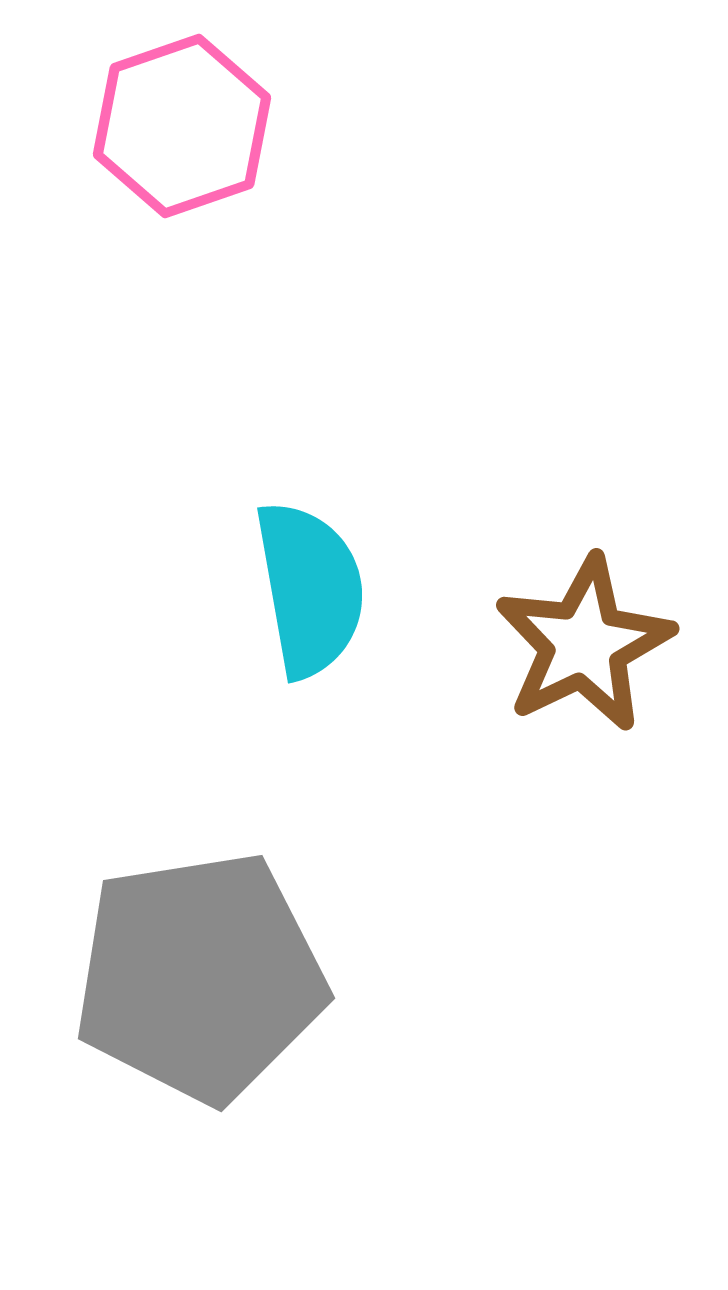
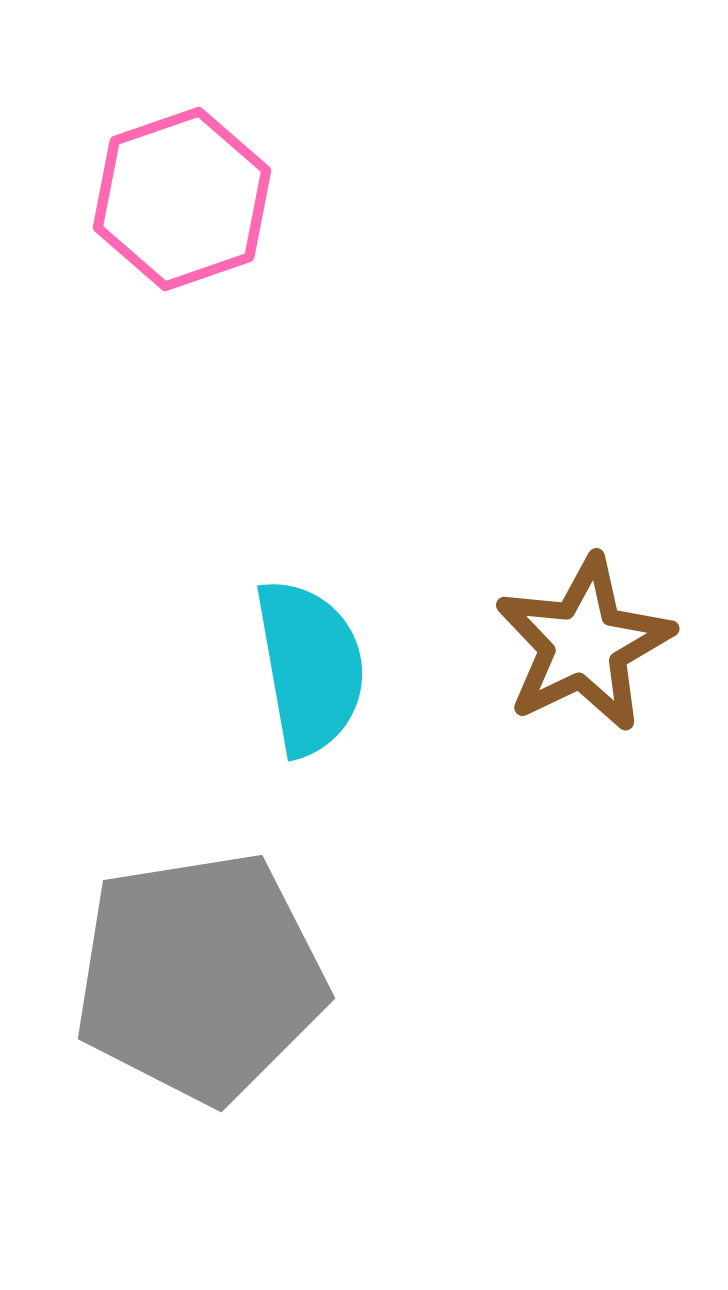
pink hexagon: moved 73 px down
cyan semicircle: moved 78 px down
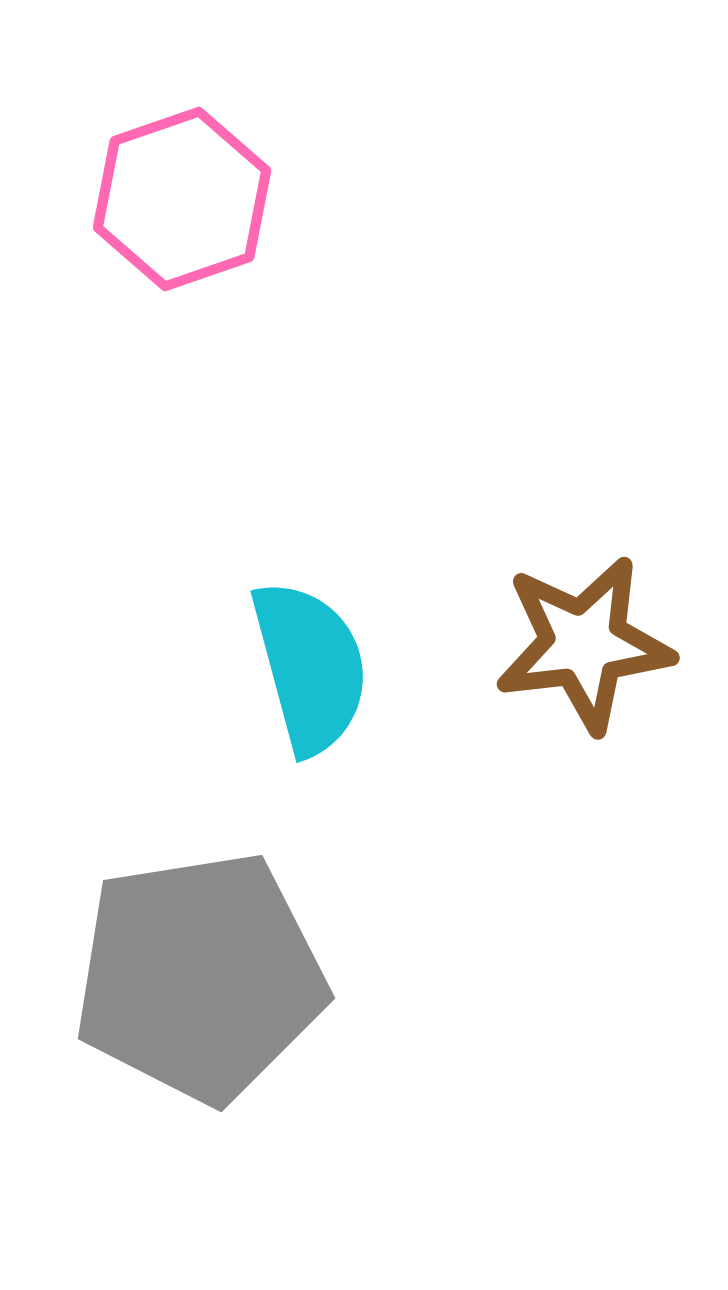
brown star: rotated 19 degrees clockwise
cyan semicircle: rotated 5 degrees counterclockwise
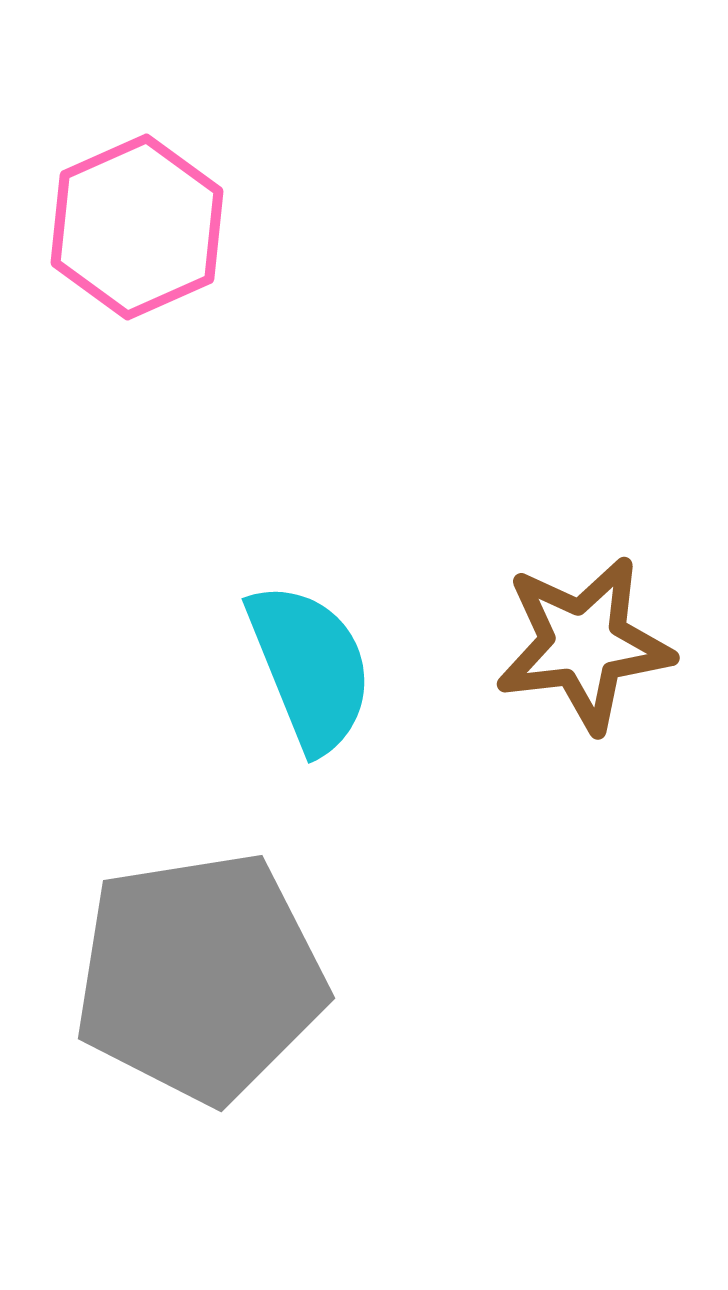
pink hexagon: moved 45 px left, 28 px down; rotated 5 degrees counterclockwise
cyan semicircle: rotated 7 degrees counterclockwise
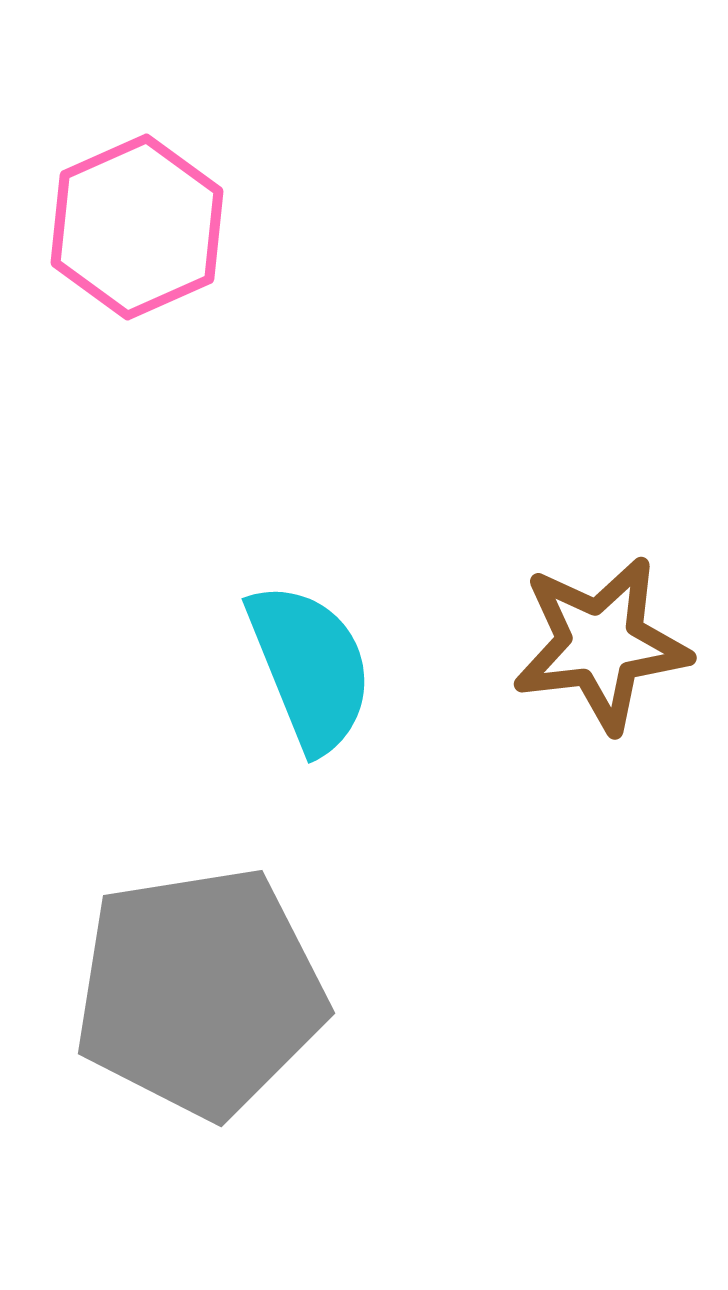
brown star: moved 17 px right
gray pentagon: moved 15 px down
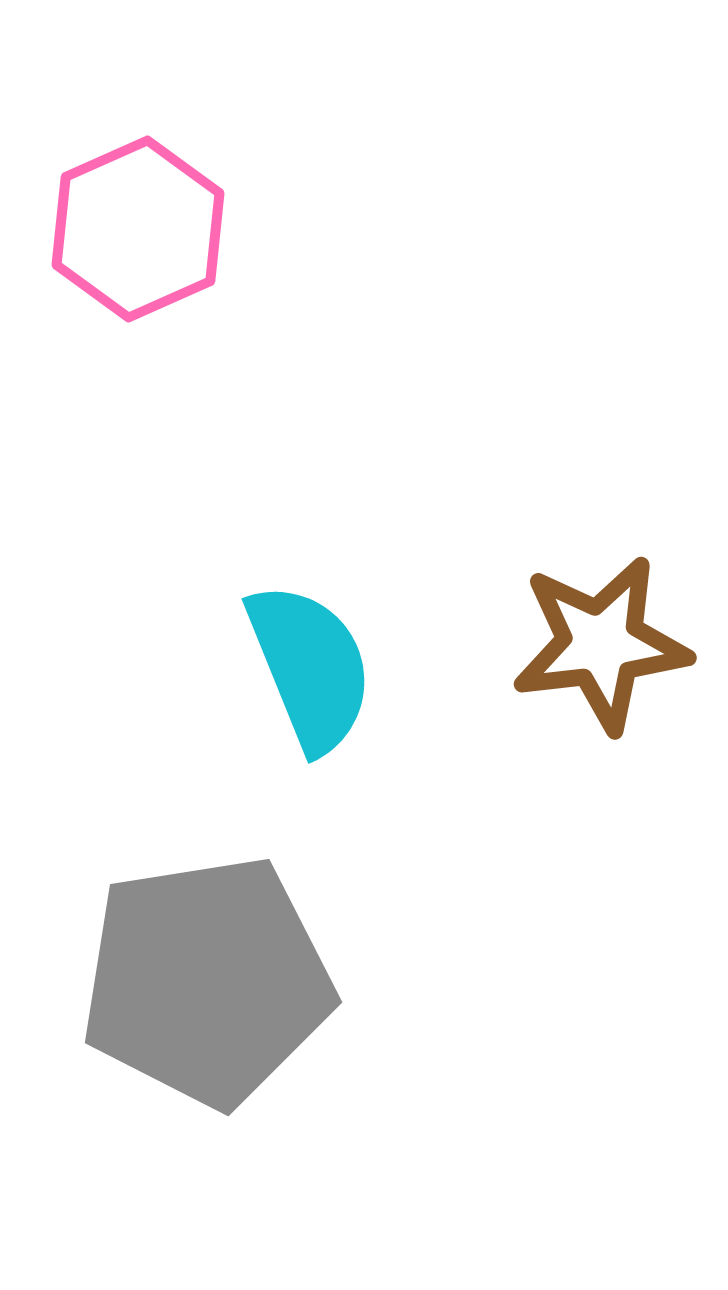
pink hexagon: moved 1 px right, 2 px down
gray pentagon: moved 7 px right, 11 px up
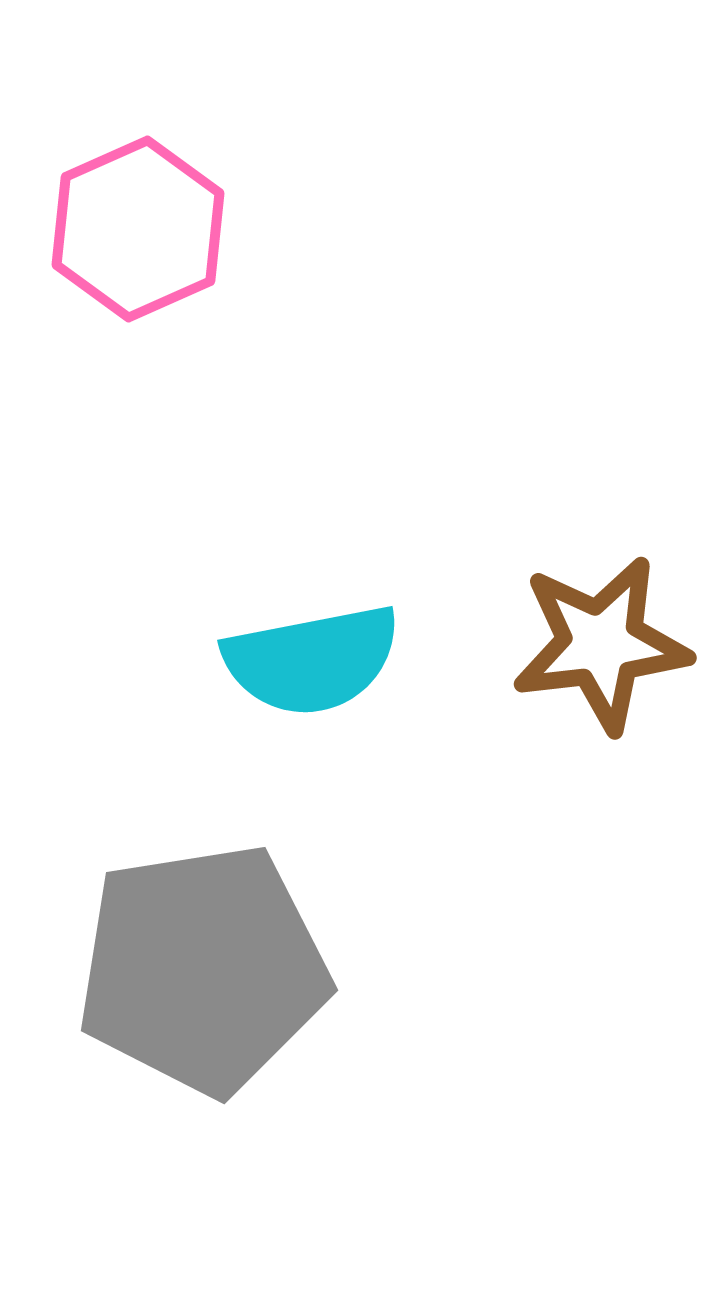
cyan semicircle: moved 2 px right, 7 px up; rotated 101 degrees clockwise
gray pentagon: moved 4 px left, 12 px up
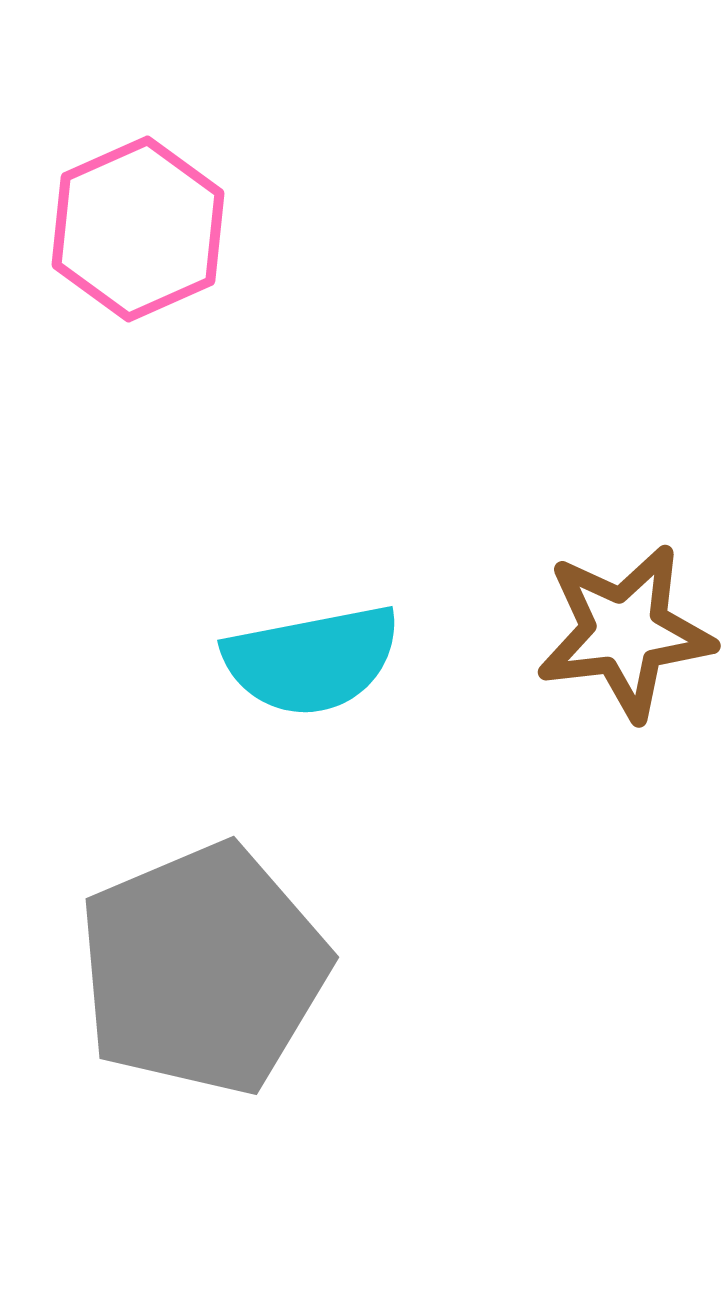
brown star: moved 24 px right, 12 px up
gray pentagon: rotated 14 degrees counterclockwise
